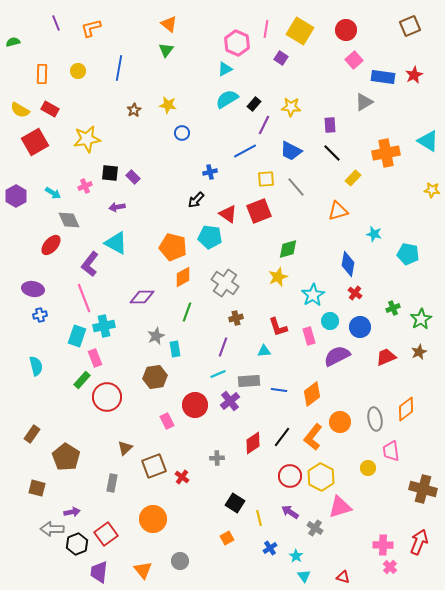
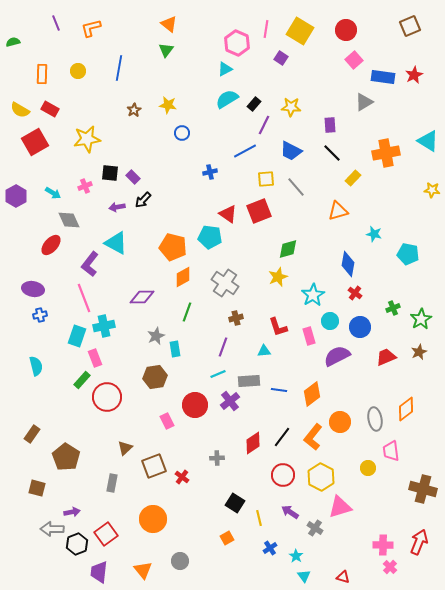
black arrow at (196, 200): moved 53 px left
red circle at (290, 476): moved 7 px left, 1 px up
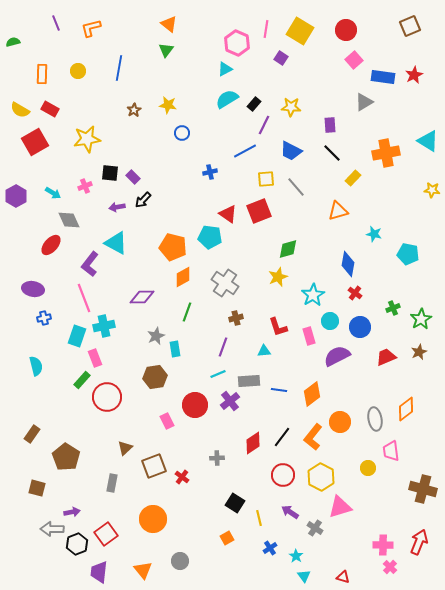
blue cross at (40, 315): moved 4 px right, 3 px down
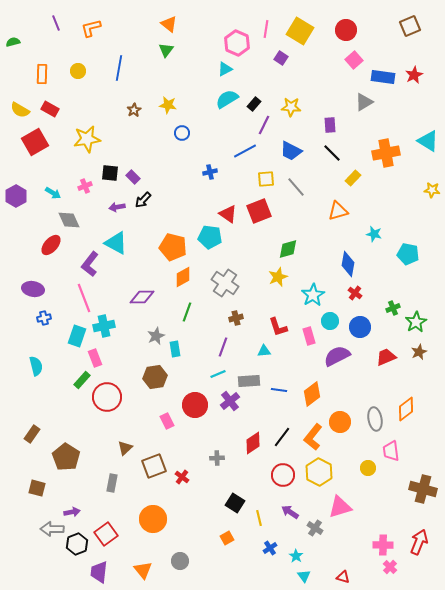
green star at (421, 319): moved 5 px left, 3 px down
yellow hexagon at (321, 477): moved 2 px left, 5 px up
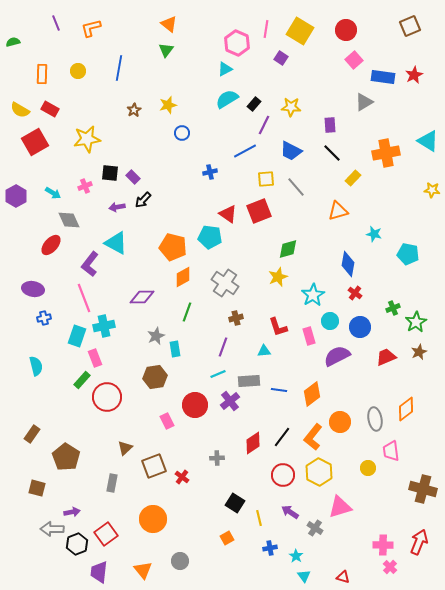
yellow star at (168, 105): rotated 24 degrees counterclockwise
blue cross at (270, 548): rotated 24 degrees clockwise
